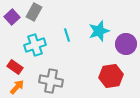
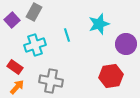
purple square: moved 3 px down
cyan star: moved 7 px up
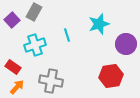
red rectangle: moved 2 px left
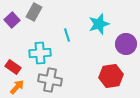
cyan cross: moved 5 px right, 8 px down; rotated 15 degrees clockwise
gray cross: moved 1 px left, 1 px up
